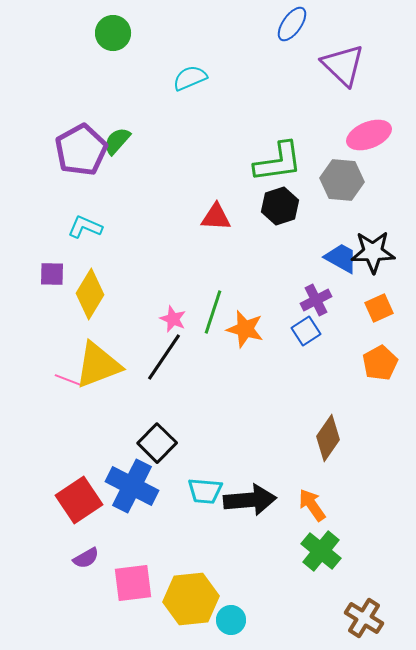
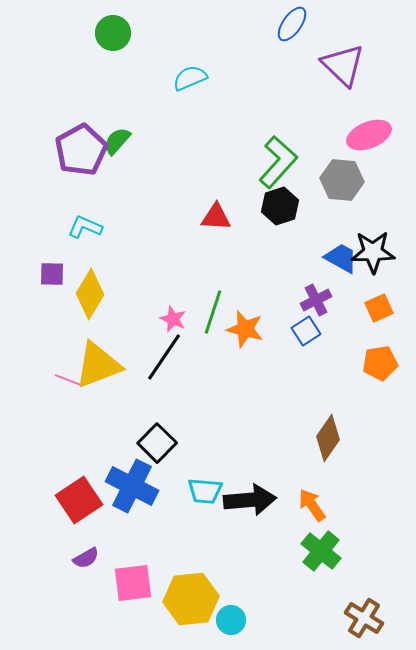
green L-shape: rotated 40 degrees counterclockwise
orange pentagon: rotated 20 degrees clockwise
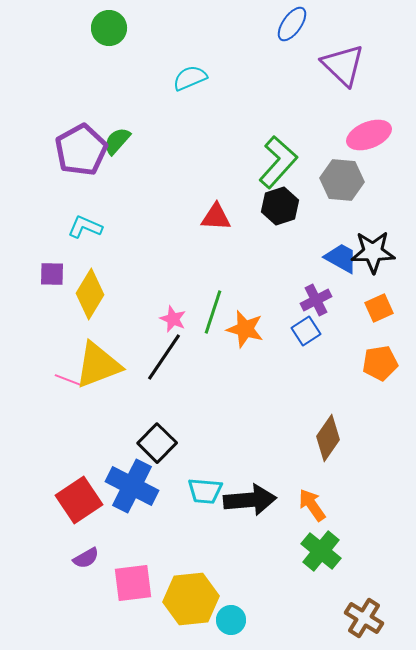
green circle: moved 4 px left, 5 px up
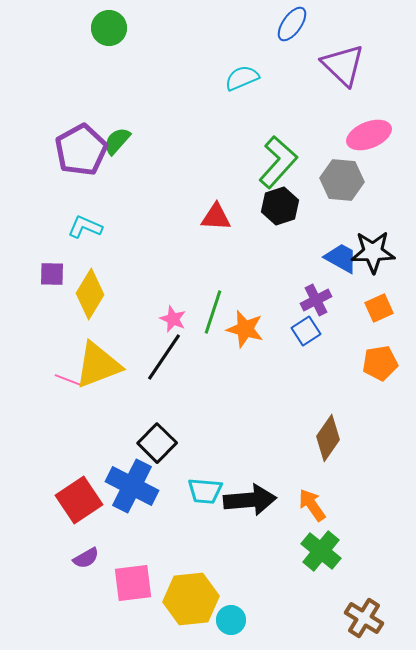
cyan semicircle: moved 52 px right
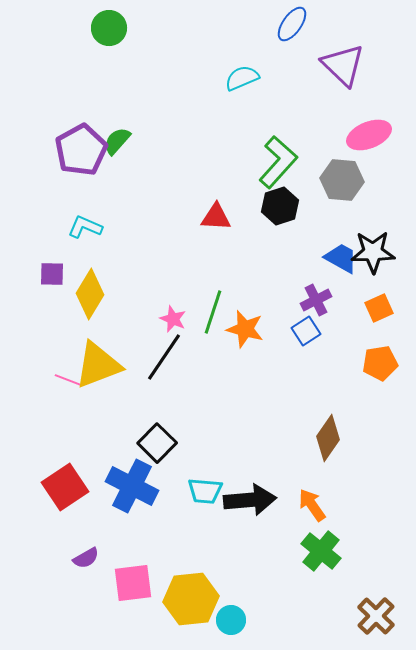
red square: moved 14 px left, 13 px up
brown cross: moved 12 px right, 2 px up; rotated 12 degrees clockwise
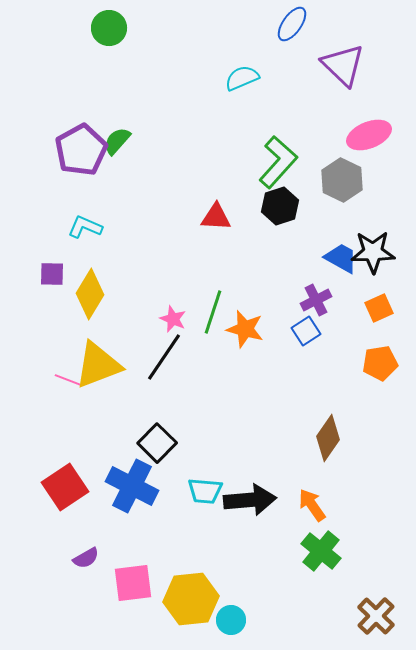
gray hexagon: rotated 21 degrees clockwise
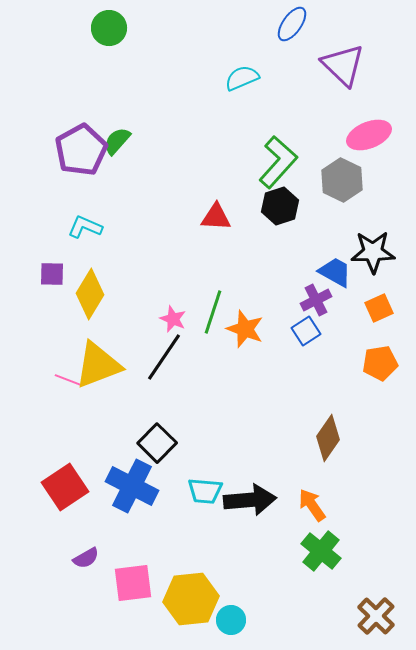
blue trapezoid: moved 6 px left, 14 px down
orange star: rotated 6 degrees clockwise
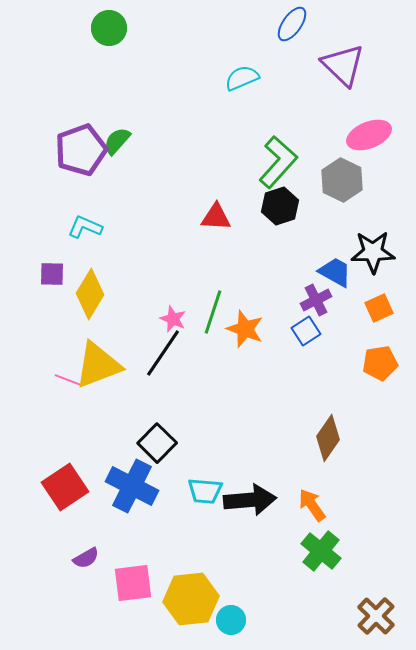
purple pentagon: rotated 9 degrees clockwise
black line: moved 1 px left, 4 px up
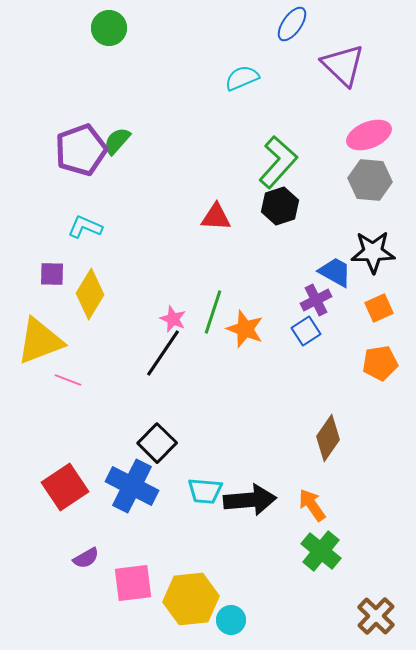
gray hexagon: moved 28 px right; rotated 21 degrees counterclockwise
yellow triangle: moved 58 px left, 24 px up
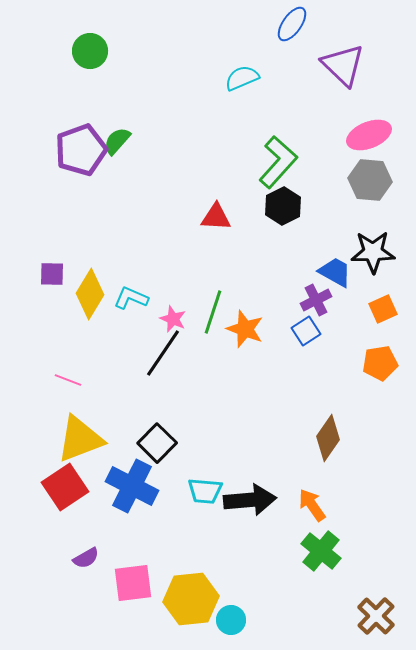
green circle: moved 19 px left, 23 px down
black hexagon: moved 3 px right; rotated 9 degrees counterclockwise
cyan L-shape: moved 46 px right, 71 px down
orange square: moved 4 px right, 1 px down
yellow triangle: moved 40 px right, 98 px down
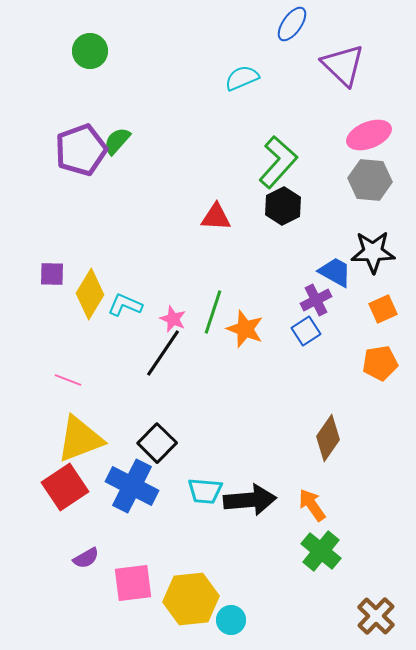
cyan L-shape: moved 6 px left, 7 px down
